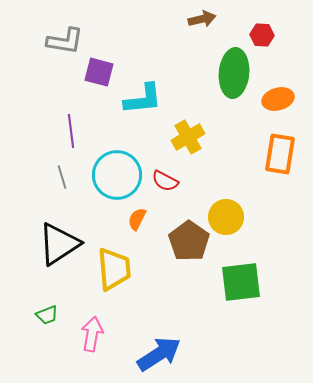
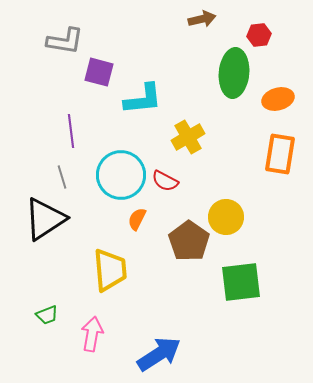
red hexagon: moved 3 px left; rotated 10 degrees counterclockwise
cyan circle: moved 4 px right
black triangle: moved 14 px left, 25 px up
yellow trapezoid: moved 4 px left, 1 px down
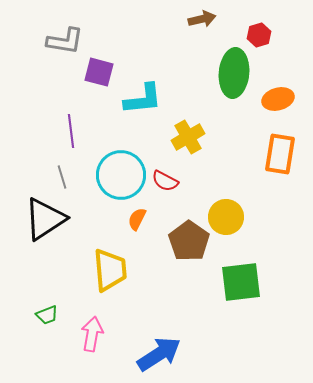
red hexagon: rotated 10 degrees counterclockwise
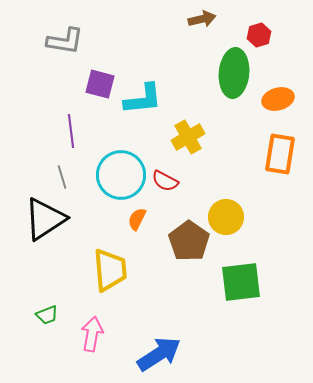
purple square: moved 1 px right, 12 px down
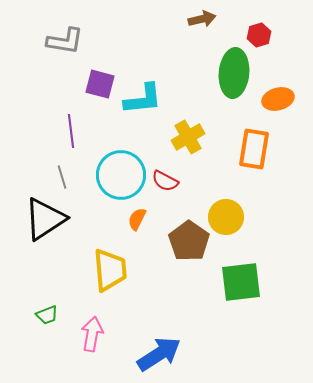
orange rectangle: moved 26 px left, 5 px up
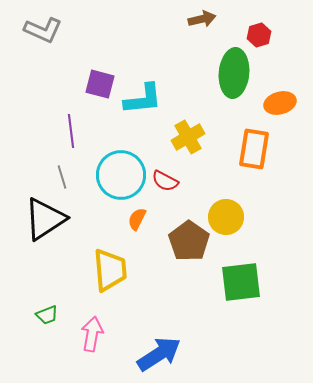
gray L-shape: moved 22 px left, 11 px up; rotated 15 degrees clockwise
orange ellipse: moved 2 px right, 4 px down
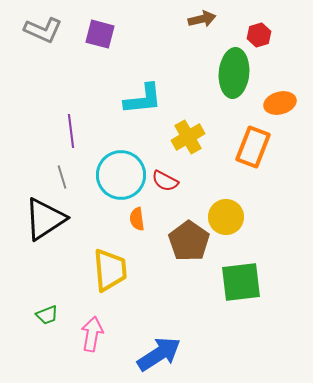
purple square: moved 50 px up
orange rectangle: moved 1 px left, 2 px up; rotated 12 degrees clockwise
orange semicircle: rotated 35 degrees counterclockwise
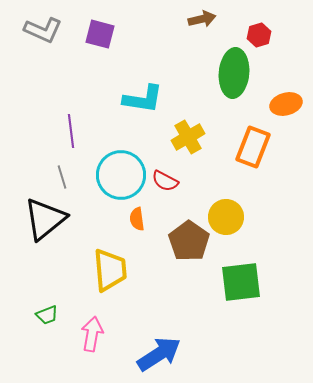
cyan L-shape: rotated 15 degrees clockwise
orange ellipse: moved 6 px right, 1 px down
black triangle: rotated 6 degrees counterclockwise
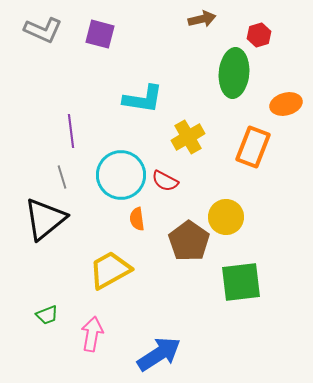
yellow trapezoid: rotated 114 degrees counterclockwise
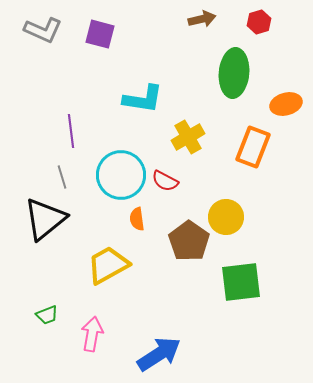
red hexagon: moved 13 px up
yellow trapezoid: moved 2 px left, 5 px up
